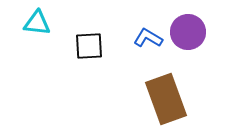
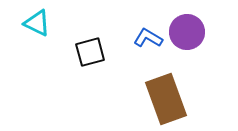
cyan triangle: rotated 20 degrees clockwise
purple circle: moved 1 px left
black square: moved 1 px right, 6 px down; rotated 12 degrees counterclockwise
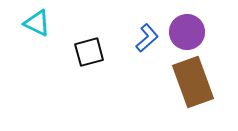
blue L-shape: moved 1 px left; rotated 108 degrees clockwise
black square: moved 1 px left
brown rectangle: moved 27 px right, 17 px up
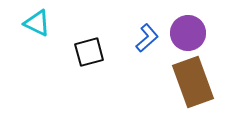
purple circle: moved 1 px right, 1 px down
